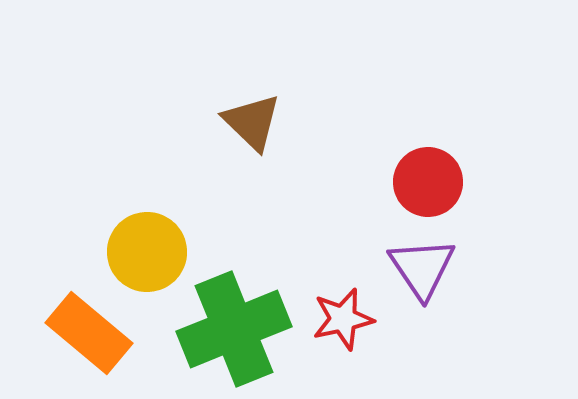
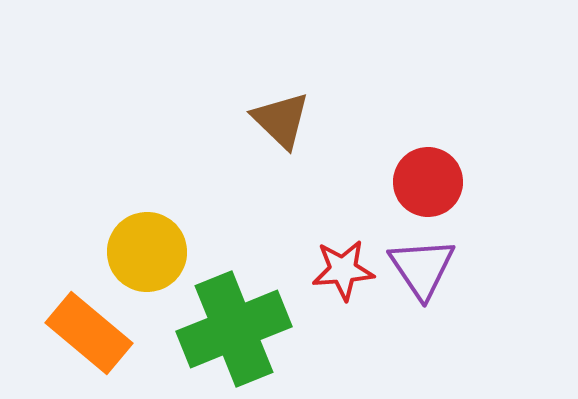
brown triangle: moved 29 px right, 2 px up
red star: moved 49 px up; rotated 8 degrees clockwise
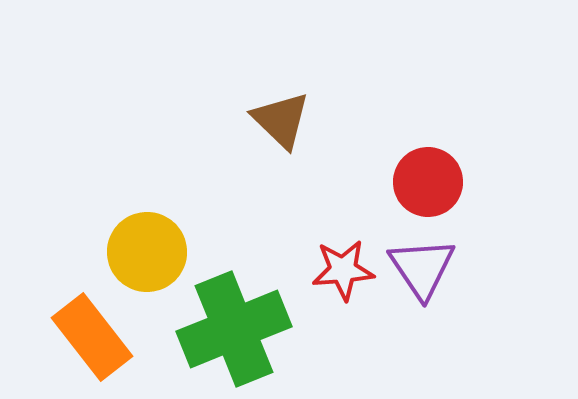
orange rectangle: moved 3 px right, 4 px down; rotated 12 degrees clockwise
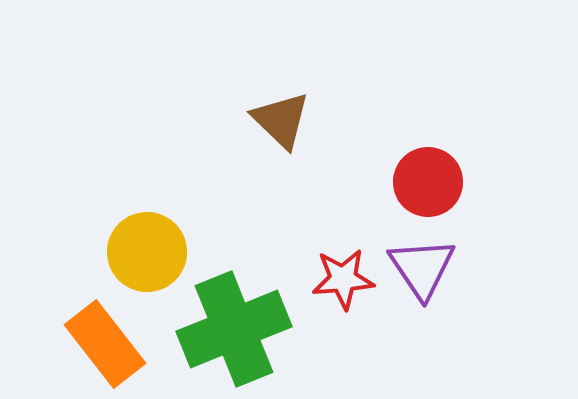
red star: moved 9 px down
orange rectangle: moved 13 px right, 7 px down
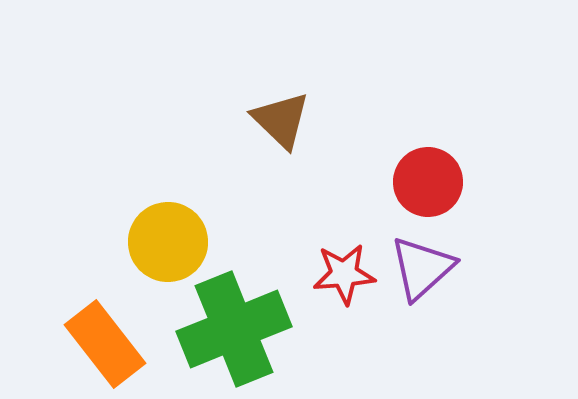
yellow circle: moved 21 px right, 10 px up
purple triangle: rotated 22 degrees clockwise
red star: moved 1 px right, 5 px up
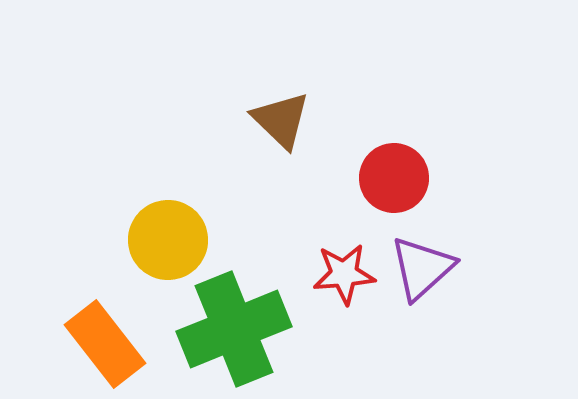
red circle: moved 34 px left, 4 px up
yellow circle: moved 2 px up
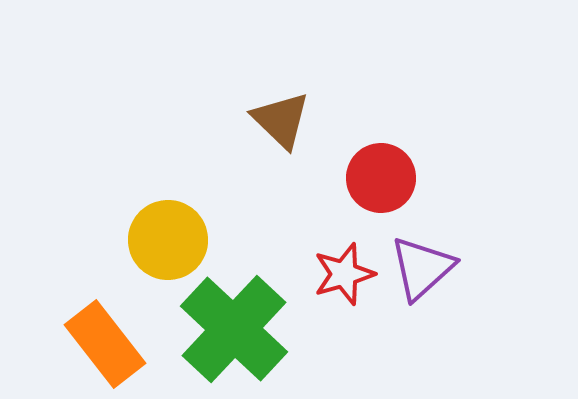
red circle: moved 13 px left
red star: rotated 12 degrees counterclockwise
green cross: rotated 25 degrees counterclockwise
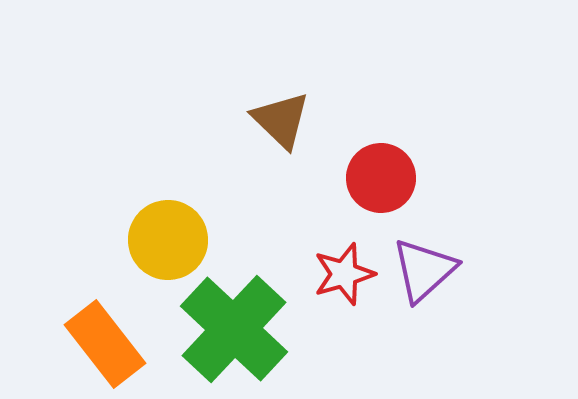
purple triangle: moved 2 px right, 2 px down
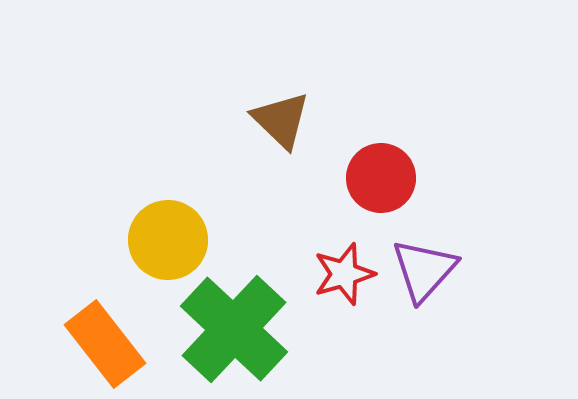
purple triangle: rotated 6 degrees counterclockwise
